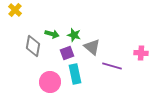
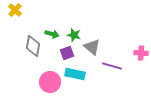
cyan rectangle: rotated 66 degrees counterclockwise
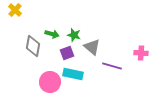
cyan rectangle: moved 2 px left
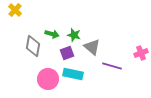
pink cross: rotated 24 degrees counterclockwise
pink circle: moved 2 px left, 3 px up
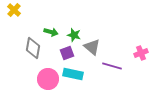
yellow cross: moved 1 px left
green arrow: moved 1 px left, 2 px up
gray diamond: moved 2 px down
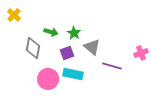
yellow cross: moved 5 px down
green star: moved 2 px up; rotated 16 degrees clockwise
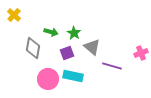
cyan rectangle: moved 2 px down
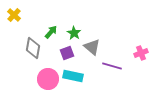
green arrow: rotated 64 degrees counterclockwise
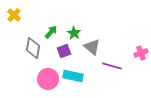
purple square: moved 3 px left, 2 px up
